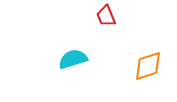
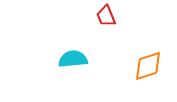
cyan semicircle: rotated 12 degrees clockwise
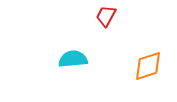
red trapezoid: rotated 50 degrees clockwise
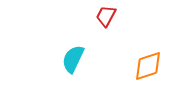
cyan semicircle: rotated 60 degrees counterclockwise
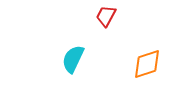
orange diamond: moved 1 px left, 2 px up
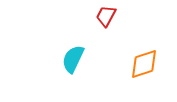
orange diamond: moved 3 px left
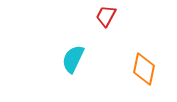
orange diamond: moved 5 px down; rotated 60 degrees counterclockwise
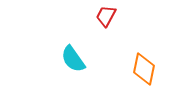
cyan semicircle: rotated 60 degrees counterclockwise
